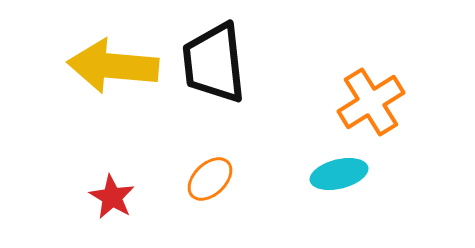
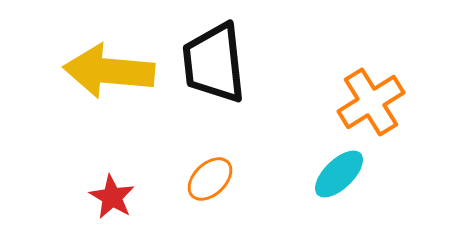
yellow arrow: moved 4 px left, 5 px down
cyan ellipse: rotated 30 degrees counterclockwise
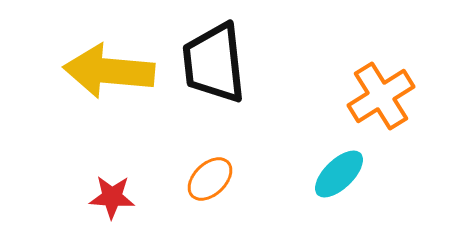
orange cross: moved 10 px right, 6 px up
red star: rotated 27 degrees counterclockwise
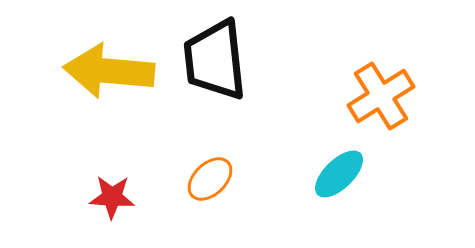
black trapezoid: moved 1 px right, 3 px up
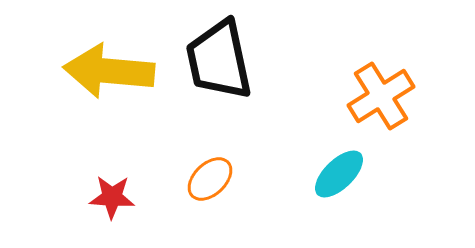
black trapezoid: moved 4 px right; rotated 6 degrees counterclockwise
